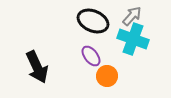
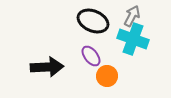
gray arrow: rotated 15 degrees counterclockwise
black arrow: moved 10 px right; rotated 68 degrees counterclockwise
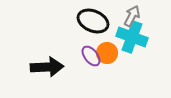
cyan cross: moved 1 px left, 2 px up
orange circle: moved 23 px up
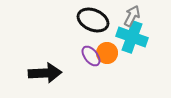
black ellipse: moved 1 px up
black arrow: moved 2 px left, 6 px down
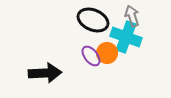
gray arrow: rotated 45 degrees counterclockwise
cyan cross: moved 6 px left
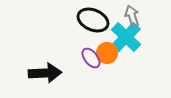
cyan cross: rotated 24 degrees clockwise
purple ellipse: moved 2 px down
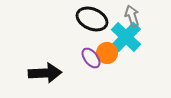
black ellipse: moved 1 px left, 1 px up
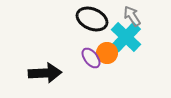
gray arrow: rotated 15 degrees counterclockwise
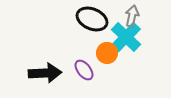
gray arrow: rotated 45 degrees clockwise
purple ellipse: moved 7 px left, 12 px down
